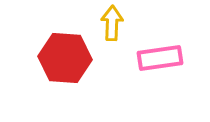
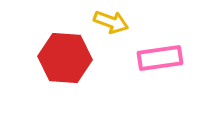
yellow arrow: moved 1 px left, 1 px up; rotated 108 degrees clockwise
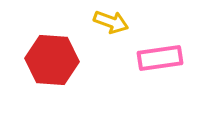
red hexagon: moved 13 px left, 2 px down
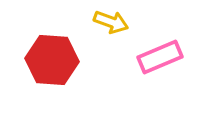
pink rectangle: moved 1 px up; rotated 15 degrees counterclockwise
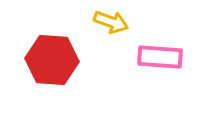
pink rectangle: rotated 27 degrees clockwise
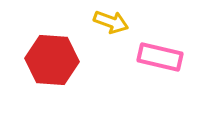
pink rectangle: rotated 9 degrees clockwise
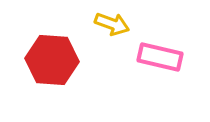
yellow arrow: moved 1 px right, 2 px down
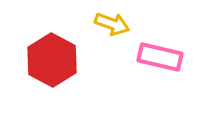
red hexagon: rotated 24 degrees clockwise
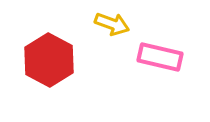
red hexagon: moved 3 px left
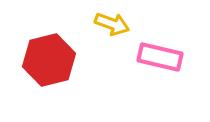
red hexagon: rotated 18 degrees clockwise
